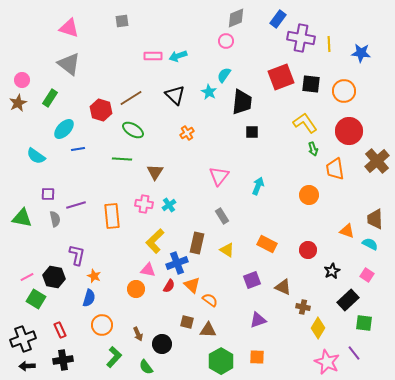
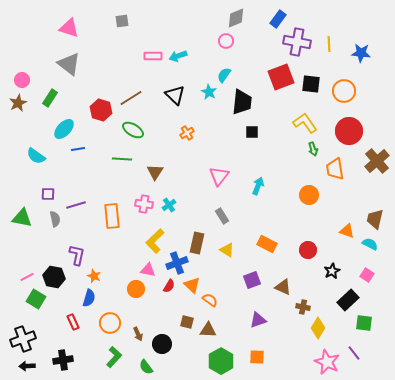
purple cross at (301, 38): moved 4 px left, 4 px down
brown trapezoid at (375, 219): rotated 15 degrees clockwise
orange circle at (102, 325): moved 8 px right, 2 px up
red rectangle at (60, 330): moved 13 px right, 8 px up
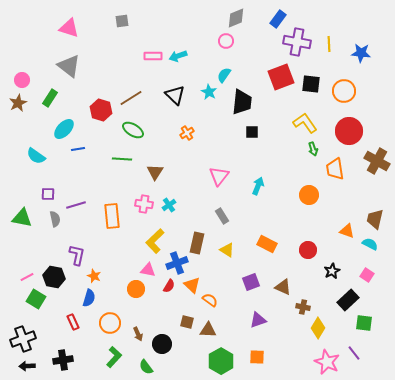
gray triangle at (69, 64): moved 2 px down
brown cross at (377, 161): rotated 20 degrees counterclockwise
purple square at (252, 280): moved 1 px left, 2 px down
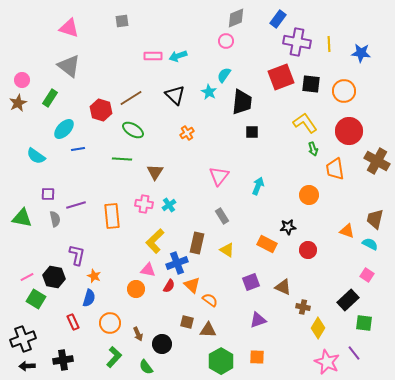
black star at (332, 271): moved 44 px left, 44 px up; rotated 21 degrees clockwise
